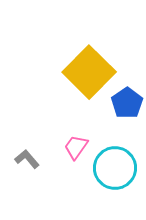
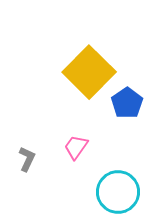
gray L-shape: rotated 65 degrees clockwise
cyan circle: moved 3 px right, 24 px down
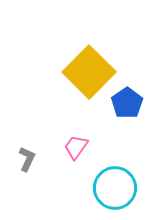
cyan circle: moved 3 px left, 4 px up
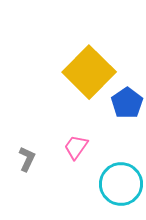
cyan circle: moved 6 px right, 4 px up
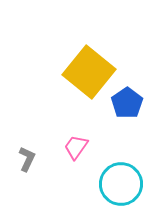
yellow square: rotated 6 degrees counterclockwise
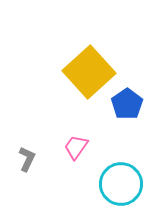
yellow square: rotated 9 degrees clockwise
blue pentagon: moved 1 px down
